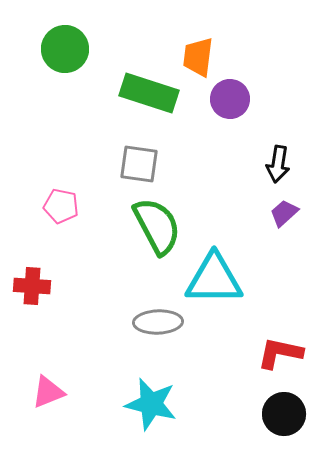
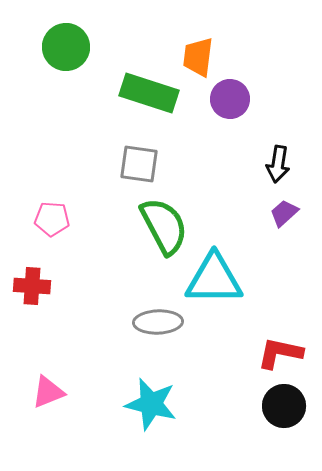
green circle: moved 1 px right, 2 px up
pink pentagon: moved 9 px left, 13 px down; rotated 8 degrees counterclockwise
green semicircle: moved 7 px right
black circle: moved 8 px up
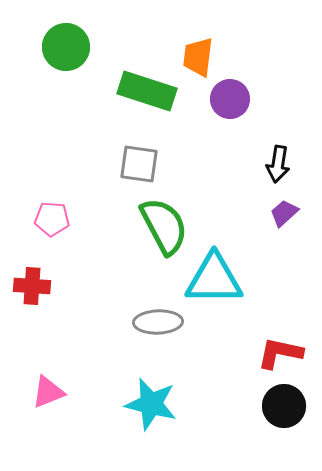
green rectangle: moved 2 px left, 2 px up
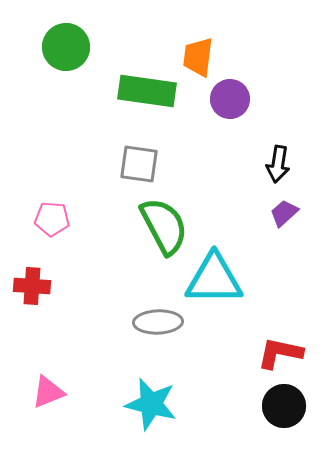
green rectangle: rotated 10 degrees counterclockwise
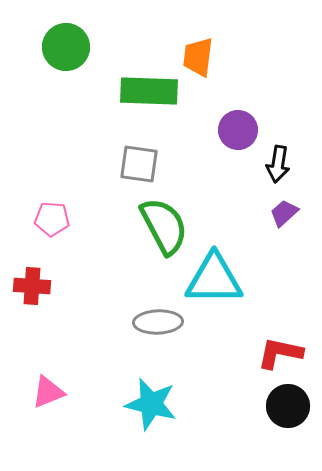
green rectangle: moved 2 px right; rotated 6 degrees counterclockwise
purple circle: moved 8 px right, 31 px down
black circle: moved 4 px right
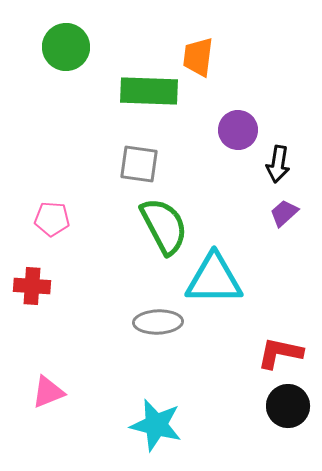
cyan star: moved 5 px right, 21 px down
